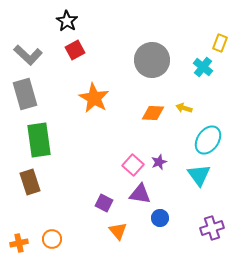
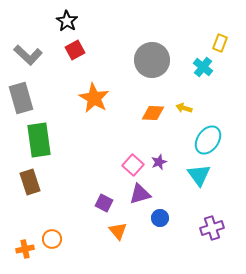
gray rectangle: moved 4 px left, 4 px down
purple triangle: rotated 25 degrees counterclockwise
orange cross: moved 6 px right, 6 px down
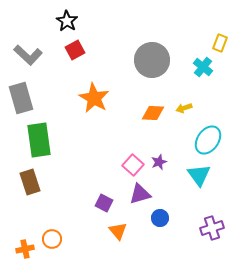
yellow arrow: rotated 35 degrees counterclockwise
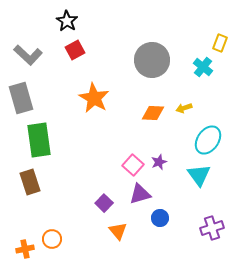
purple square: rotated 18 degrees clockwise
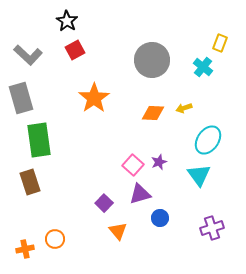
orange star: rotated 8 degrees clockwise
orange circle: moved 3 px right
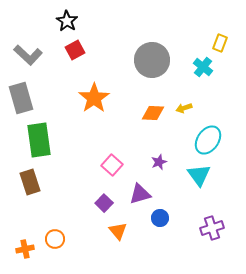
pink square: moved 21 px left
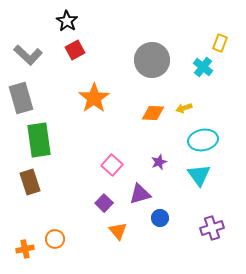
cyan ellipse: moved 5 px left; rotated 44 degrees clockwise
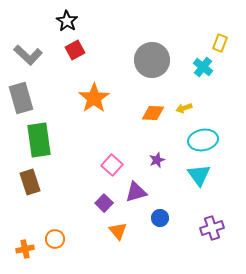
purple star: moved 2 px left, 2 px up
purple triangle: moved 4 px left, 2 px up
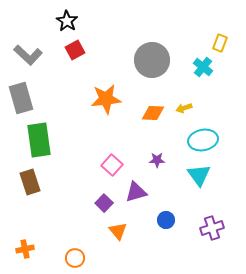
orange star: moved 12 px right, 1 px down; rotated 28 degrees clockwise
purple star: rotated 21 degrees clockwise
blue circle: moved 6 px right, 2 px down
orange circle: moved 20 px right, 19 px down
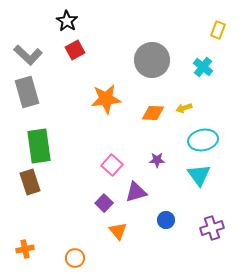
yellow rectangle: moved 2 px left, 13 px up
gray rectangle: moved 6 px right, 6 px up
green rectangle: moved 6 px down
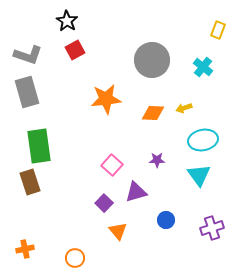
gray L-shape: rotated 24 degrees counterclockwise
